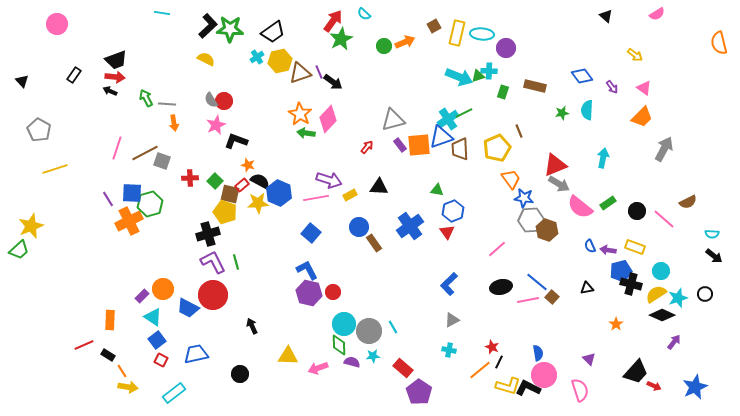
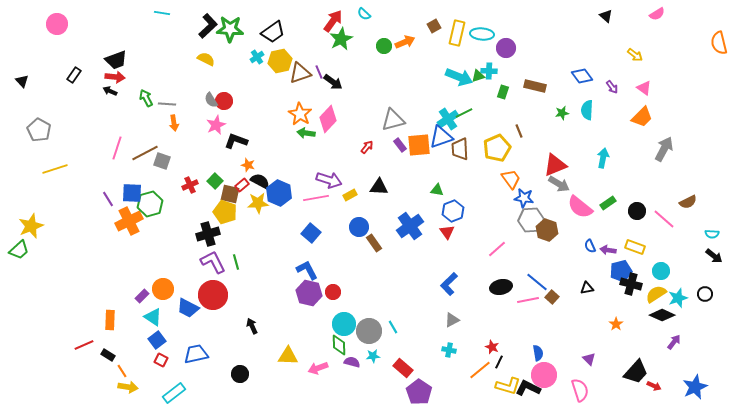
red cross at (190, 178): moved 7 px down; rotated 21 degrees counterclockwise
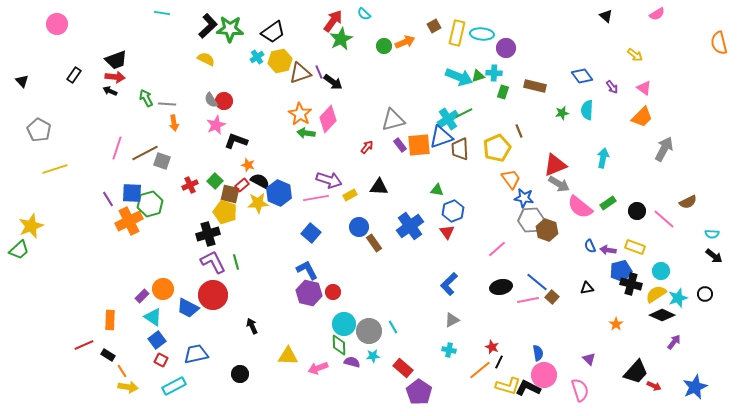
cyan cross at (489, 71): moved 5 px right, 2 px down
cyan rectangle at (174, 393): moved 7 px up; rotated 10 degrees clockwise
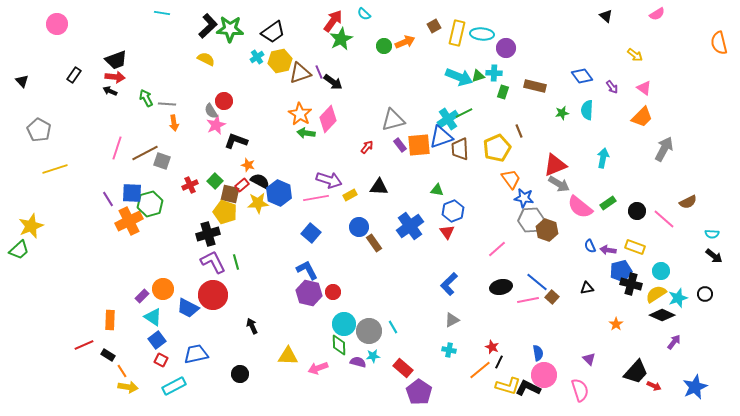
gray semicircle at (211, 100): moved 11 px down
purple semicircle at (352, 362): moved 6 px right
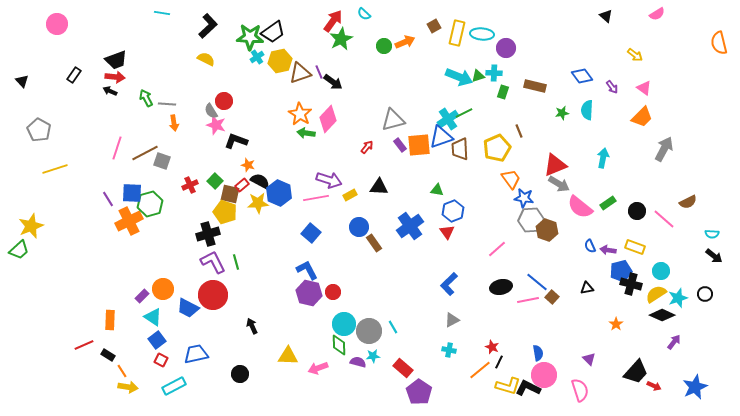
green star at (230, 29): moved 20 px right, 8 px down
pink star at (216, 125): rotated 30 degrees counterclockwise
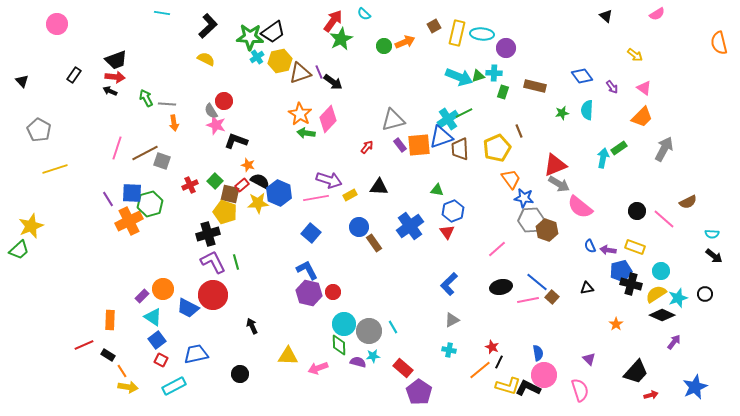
green rectangle at (608, 203): moved 11 px right, 55 px up
red arrow at (654, 386): moved 3 px left, 9 px down; rotated 40 degrees counterclockwise
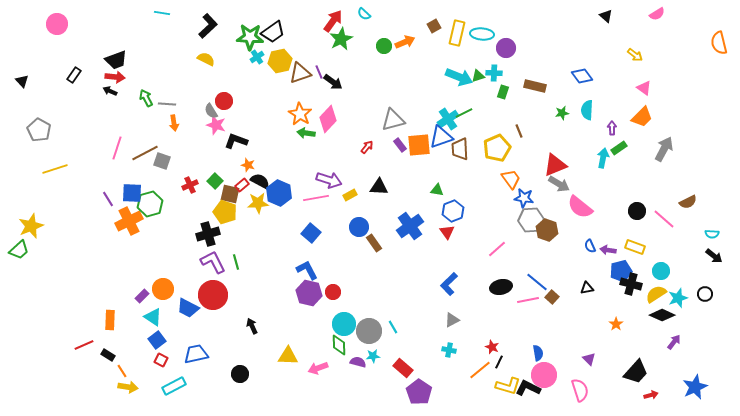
purple arrow at (612, 87): moved 41 px down; rotated 144 degrees counterclockwise
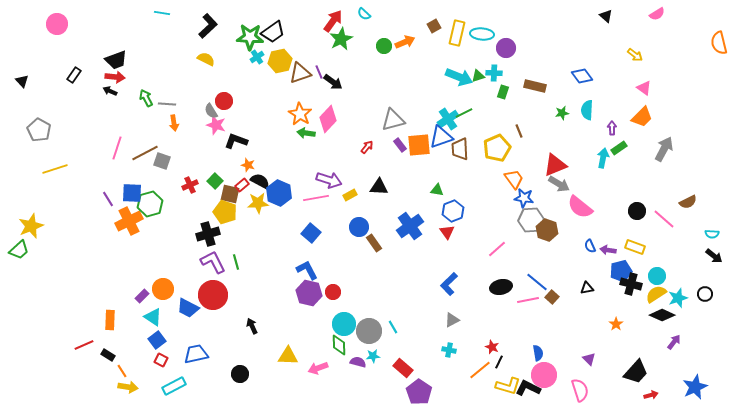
orange trapezoid at (511, 179): moved 3 px right
cyan circle at (661, 271): moved 4 px left, 5 px down
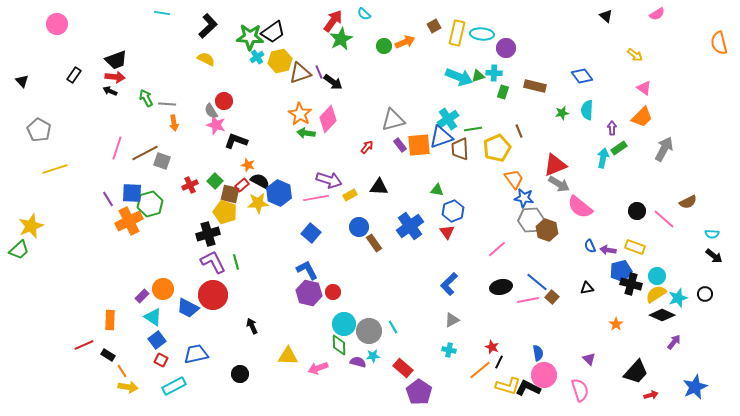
green line at (464, 113): moved 9 px right, 16 px down; rotated 18 degrees clockwise
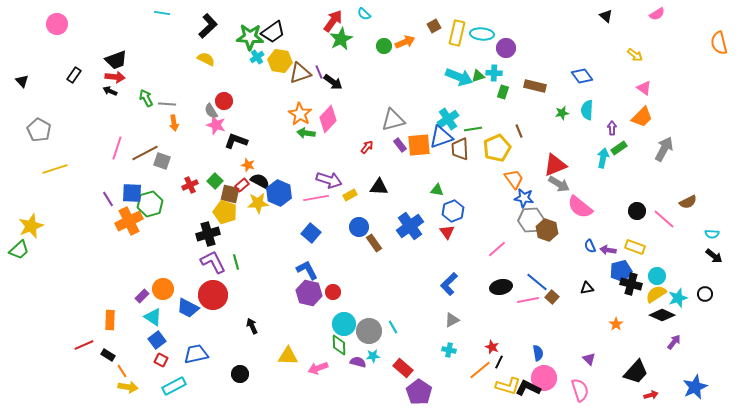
yellow hexagon at (280, 61): rotated 20 degrees clockwise
pink circle at (544, 375): moved 3 px down
